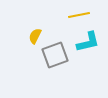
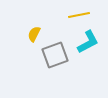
yellow semicircle: moved 1 px left, 2 px up
cyan L-shape: rotated 15 degrees counterclockwise
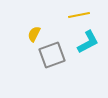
gray square: moved 3 px left
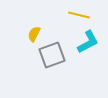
yellow line: rotated 25 degrees clockwise
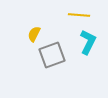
yellow line: rotated 10 degrees counterclockwise
cyan L-shape: rotated 35 degrees counterclockwise
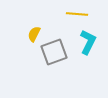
yellow line: moved 2 px left, 1 px up
gray square: moved 2 px right, 3 px up
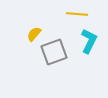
yellow semicircle: rotated 14 degrees clockwise
cyan L-shape: moved 1 px right, 1 px up
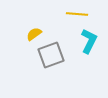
yellow semicircle: rotated 14 degrees clockwise
gray square: moved 3 px left, 3 px down
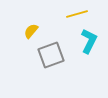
yellow line: rotated 20 degrees counterclockwise
yellow semicircle: moved 3 px left, 3 px up; rotated 14 degrees counterclockwise
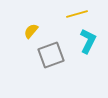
cyan L-shape: moved 1 px left
